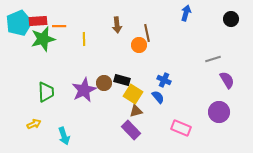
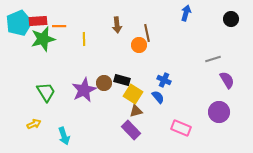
green trapezoid: rotated 30 degrees counterclockwise
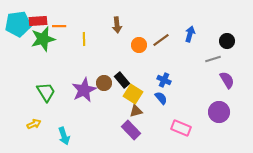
blue arrow: moved 4 px right, 21 px down
black circle: moved 4 px left, 22 px down
cyan pentagon: moved 1 px left, 1 px down; rotated 15 degrees clockwise
brown line: moved 14 px right, 7 px down; rotated 66 degrees clockwise
black rectangle: rotated 35 degrees clockwise
blue semicircle: moved 3 px right, 1 px down
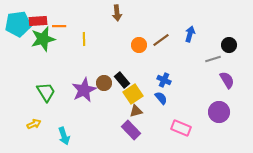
brown arrow: moved 12 px up
black circle: moved 2 px right, 4 px down
yellow square: rotated 24 degrees clockwise
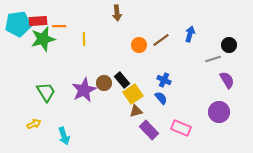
purple rectangle: moved 18 px right
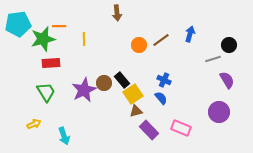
red rectangle: moved 13 px right, 42 px down
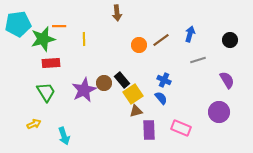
black circle: moved 1 px right, 5 px up
gray line: moved 15 px left, 1 px down
purple rectangle: rotated 42 degrees clockwise
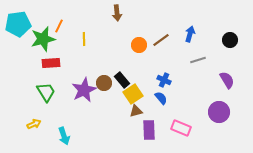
orange line: rotated 64 degrees counterclockwise
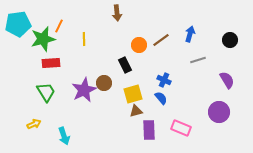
black rectangle: moved 3 px right, 15 px up; rotated 14 degrees clockwise
yellow square: rotated 18 degrees clockwise
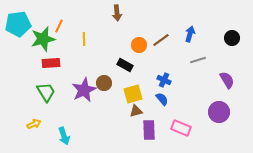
black circle: moved 2 px right, 2 px up
black rectangle: rotated 35 degrees counterclockwise
blue semicircle: moved 1 px right, 1 px down
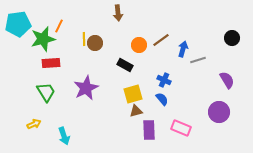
brown arrow: moved 1 px right
blue arrow: moved 7 px left, 15 px down
brown circle: moved 9 px left, 40 px up
purple star: moved 2 px right, 2 px up
